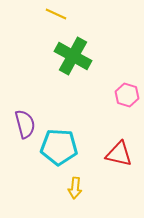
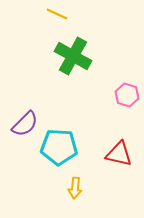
yellow line: moved 1 px right
purple semicircle: rotated 60 degrees clockwise
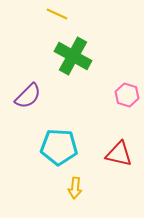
purple semicircle: moved 3 px right, 28 px up
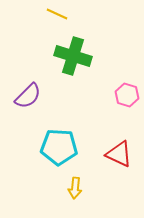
green cross: rotated 12 degrees counterclockwise
red triangle: rotated 12 degrees clockwise
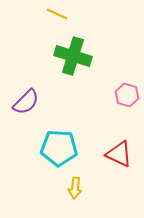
purple semicircle: moved 2 px left, 6 px down
cyan pentagon: moved 1 px down
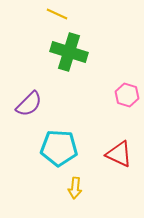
green cross: moved 4 px left, 4 px up
purple semicircle: moved 3 px right, 2 px down
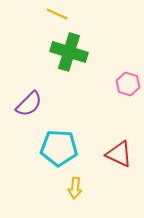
pink hexagon: moved 1 px right, 11 px up
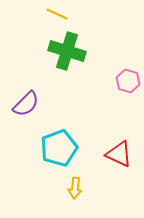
green cross: moved 2 px left, 1 px up
pink hexagon: moved 3 px up
purple semicircle: moved 3 px left
cyan pentagon: rotated 24 degrees counterclockwise
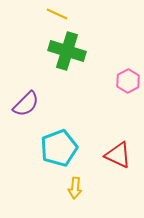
pink hexagon: rotated 15 degrees clockwise
red triangle: moved 1 px left, 1 px down
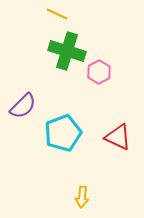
pink hexagon: moved 29 px left, 9 px up
purple semicircle: moved 3 px left, 2 px down
cyan pentagon: moved 4 px right, 15 px up
red triangle: moved 18 px up
yellow arrow: moved 7 px right, 9 px down
